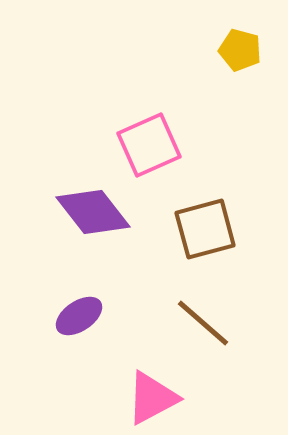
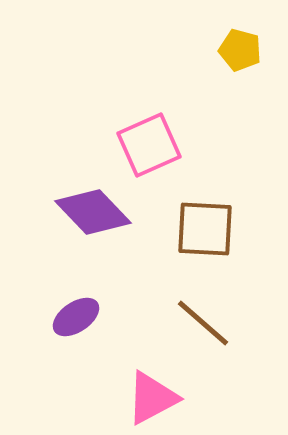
purple diamond: rotated 6 degrees counterclockwise
brown square: rotated 18 degrees clockwise
purple ellipse: moved 3 px left, 1 px down
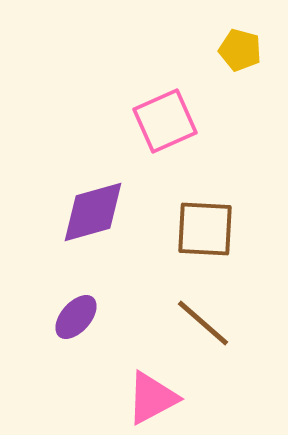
pink square: moved 16 px right, 24 px up
purple diamond: rotated 62 degrees counterclockwise
purple ellipse: rotated 15 degrees counterclockwise
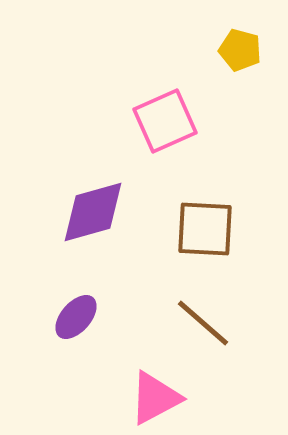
pink triangle: moved 3 px right
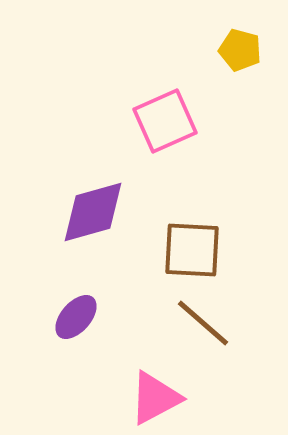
brown square: moved 13 px left, 21 px down
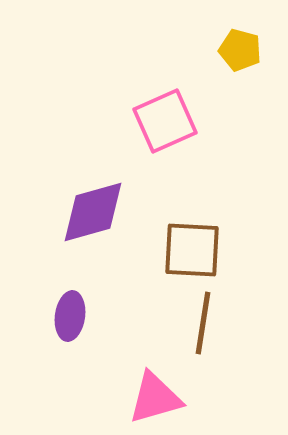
purple ellipse: moved 6 px left, 1 px up; rotated 33 degrees counterclockwise
brown line: rotated 58 degrees clockwise
pink triangle: rotated 12 degrees clockwise
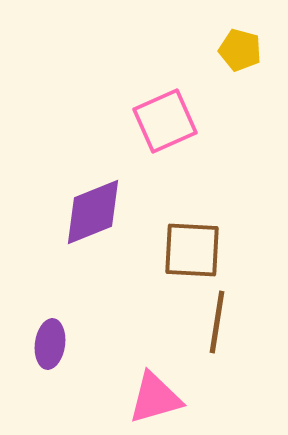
purple diamond: rotated 6 degrees counterclockwise
purple ellipse: moved 20 px left, 28 px down
brown line: moved 14 px right, 1 px up
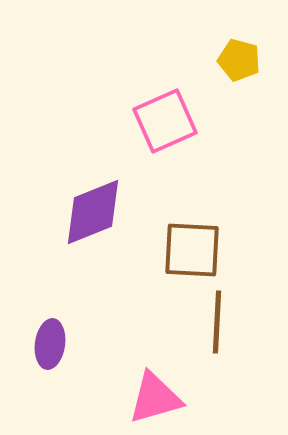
yellow pentagon: moved 1 px left, 10 px down
brown line: rotated 6 degrees counterclockwise
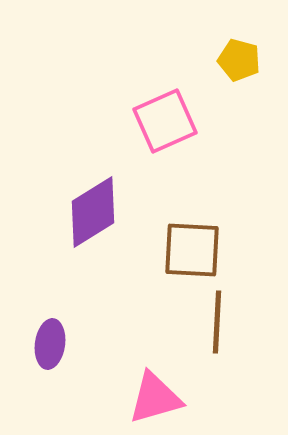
purple diamond: rotated 10 degrees counterclockwise
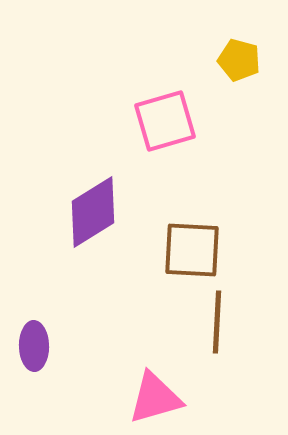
pink square: rotated 8 degrees clockwise
purple ellipse: moved 16 px left, 2 px down; rotated 9 degrees counterclockwise
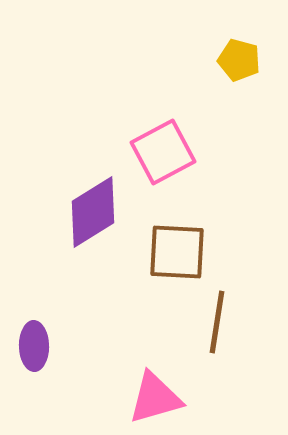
pink square: moved 2 px left, 31 px down; rotated 12 degrees counterclockwise
brown square: moved 15 px left, 2 px down
brown line: rotated 6 degrees clockwise
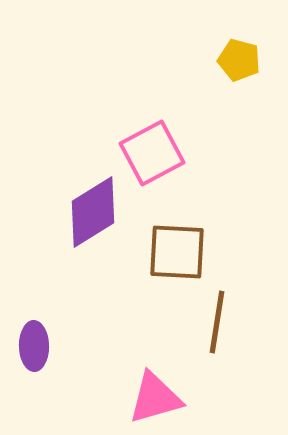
pink square: moved 11 px left, 1 px down
